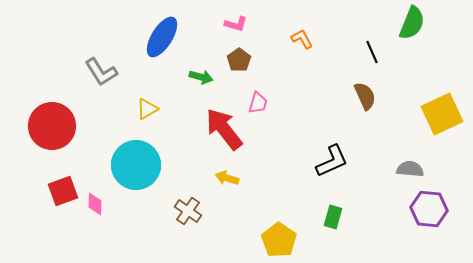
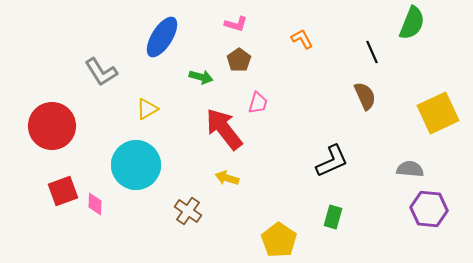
yellow square: moved 4 px left, 1 px up
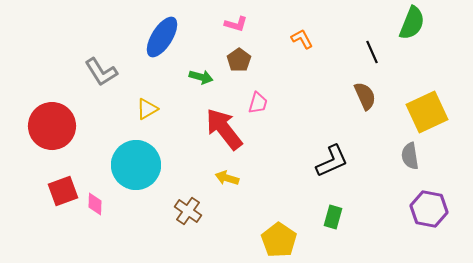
yellow square: moved 11 px left, 1 px up
gray semicircle: moved 13 px up; rotated 104 degrees counterclockwise
purple hexagon: rotated 6 degrees clockwise
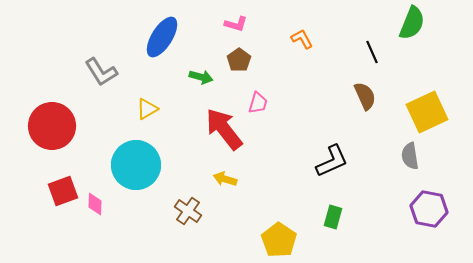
yellow arrow: moved 2 px left, 1 px down
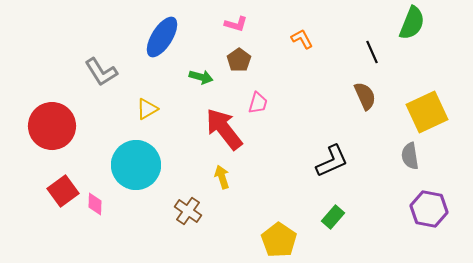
yellow arrow: moved 3 px left, 2 px up; rotated 55 degrees clockwise
red square: rotated 16 degrees counterclockwise
green rectangle: rotated 25 degrees clockwise
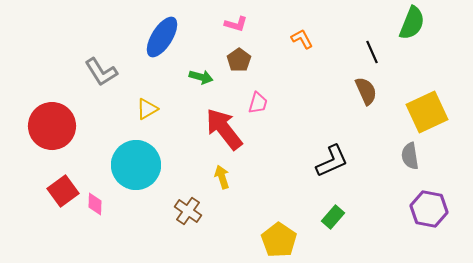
brown semicircle: moved 1 px right, 5 px up
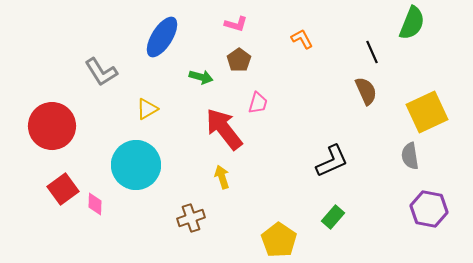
red square: moved 2 px up
brown cross: moved 3 px right, 7 px down; rotated 36 degrees clockwise
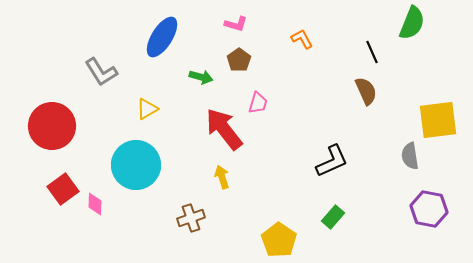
yellow square: moved 11 px right, 8 px down; rotated 18 degrees clockwise
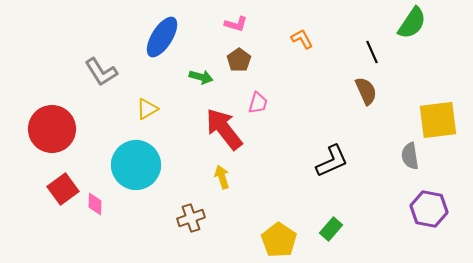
green semicircle: rotated 12 degrees clockwise
red circle: moved 3 px down
green rectangle: moved 2 px left, 12 px down
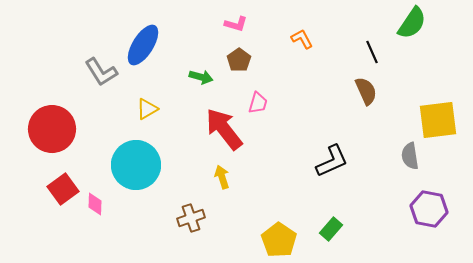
blue ellipse: moved 19 px left, 8 px down
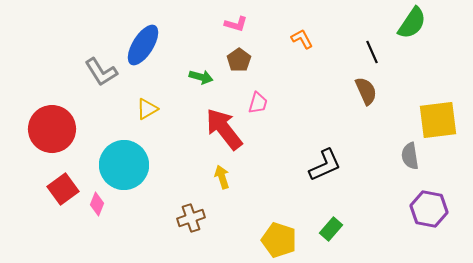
black L-shape: moved 7 px left, 4 px down
cyan circle: moved 12 px left
pink diamond: moved 2 px right; rotated 20 degrees clockwise
yellow pentagon: rotated 16 degrees counterclockwise
